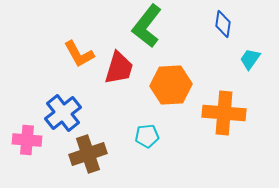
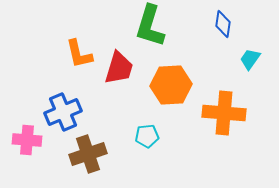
green L-shape: moved 3 px right; rotated 21 degrees counterclockwise
orange L-shape: rotated 16 degrees clockwise
blue cross: moved 1 px up; rotated 15 degrees clockwise
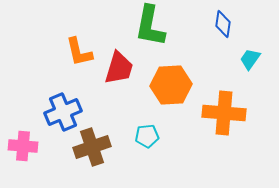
green L-shape: rotated 6 degrees counterclockwise
orange L-shape: moved 2 px up
pink cross: moved 4 px left, 6 px down
brown cross: moved 4 px right, 7 px up
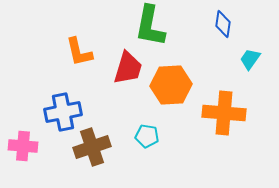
red trapezoid: moved 9 px right
blue cross: rotated 12 degrees clockwise
cyan pentagon: rotated 15 degrees clockwise
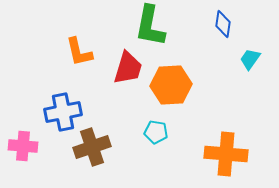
orange cross: moved 2 px right, 41 px down
cyan pentagon: moved 9 px right, 4 px up
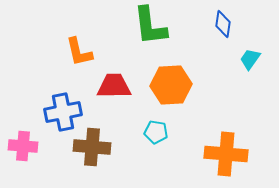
green L-shape: rotated 18 degrees counterclockwise
red trapezoid: moved 14 px left, 18 px down; rotated 108 degrees counterclockwise
brown cross: rotated 24 degrees clockwise
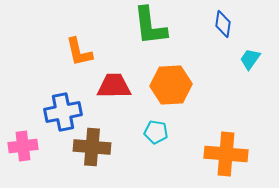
pink cross: rotated 12 degrees counterclockwise
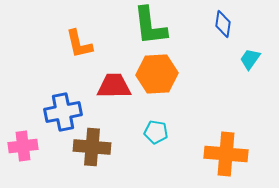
orange L-shape: moved 8 px up
orange hexagon: moved 14 px left, 11 px up
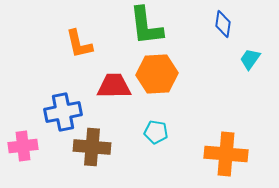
green L-shape: moved 4 px left
